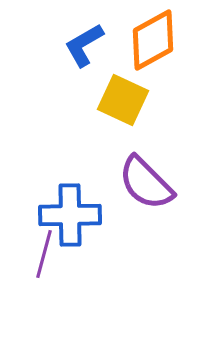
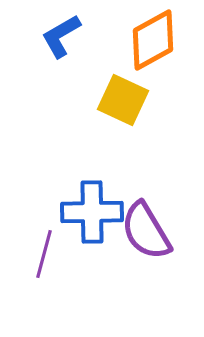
blue L-shape: moved 23 px left, 9 px up
purple semicircle: moved 48 px down; rotated 14 degrees clockwise
blue cross: moved 22 px right, 3 px up
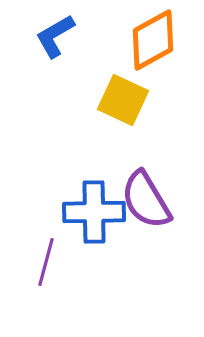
blue L-shape: moved 6 px left
blue cross: moved 2 px right
purple semicircle: moved 31 px up
purple line: moved 2 px right, 8 px down
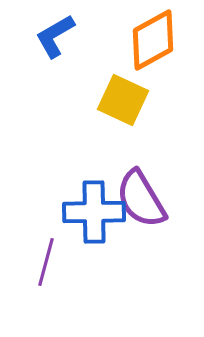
purple semicircle: moved 5 px left, 1 px up
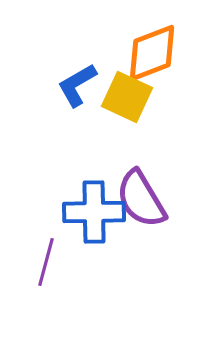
blue L-shape: moved 22 px right, 49 px down
orange diamond: moved 1 px left, 13 px down; rotated 8 degrees clockwise
yellow square: moved 4 px right, 3 px up
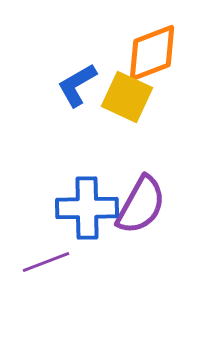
purple semicircle: moved 6 px down; rotated 120 degrees counterclockwise
blue cross: moved 7 px left, 4 px up
purple line: rotated 54 degrees clockwise
